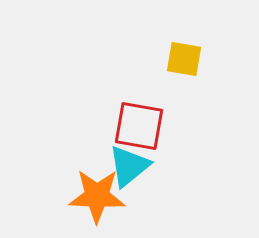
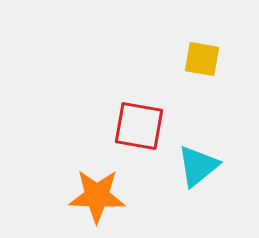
yellow square: moved 18 px right
cyan triangle: moved 69 px right
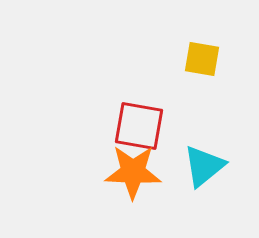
cyan triangle: moved 6 px right
orange star: moved 36 px right, 24 px up
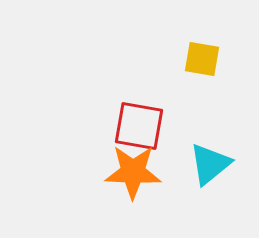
cyan triangle: moved 6 px right, 2 px up
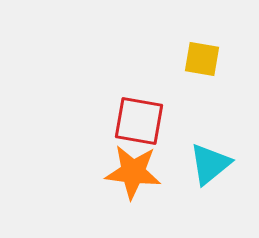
red square: moved 5 px up
orange star: rotated 4 degrees clockwise
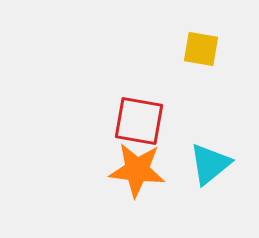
yellow square: moved 1 px left, 10 px up
orange star: moved 4 px right, 2 px up
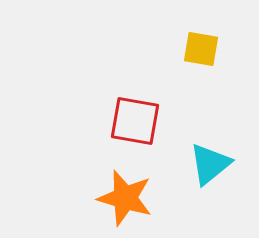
red square: moved 4 px left
orange star: moved 12 px left, 28 px down; rotated 10 degrees clockwise
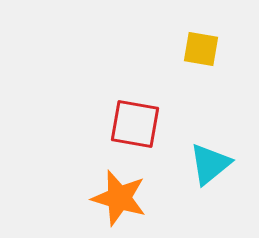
red square: moved 3 px down
orange star: moved 6 px left
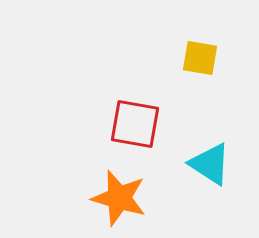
yellow square: moved 1 px left, 9 px down
cyan triangle: rotated 48 degrees counterclockwise
